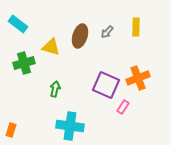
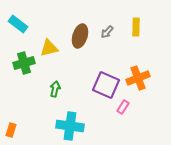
yellow triangle: moved 2 px left, 1 px down; rotated 30 degrees counterclockwise
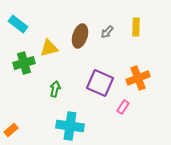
purple square: moved 6 px left, 2 px up
orange rectangle: rotated 32 degrees clockwise
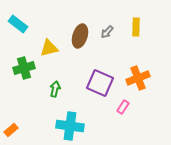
green cross: moved 5 px down
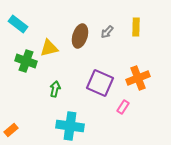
green cross: moved 2 px right, 7 px up; rotated 35 degrees clockwise
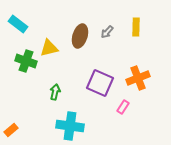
green arrow: moved 3 px down
